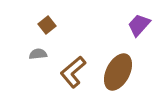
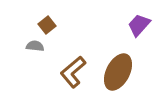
gray semicircle: moved 3 px left, 8 px up; rotated 12 degrees clockwise
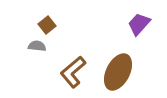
purple trapezoid: moved 1 px up
gray semicircle: moved 2 px right
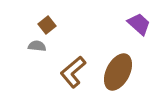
purple trapezoid: rotated 90 degrees clockwise
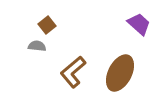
brown ellipse: moved 2 px right, 1 px down
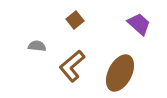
brown square: moved 28 px right, 5 px up
brown L-shape: moved 1 px left, 6 px up
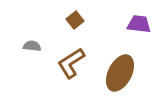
purple trapezoid: rotated 35 degrees counterclockwise
gray semicircle: moved 5 px left
brown L-shape: moved 1 px left, 3 px up; rotated 8 degrees clockwise
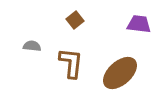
brown L-shape: rotated 128 degrees clockwise
brown ellipse: rotated 21 degrees clockwise
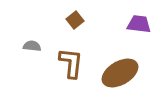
brown ellipse: rotated 12 degrees clockwise
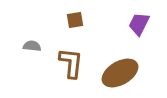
brown square: rotated 30 degrees clockwise
purple trapezoid: rotated 70 degrees counterclockwise
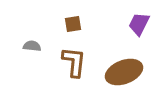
brown square: moved 2 px left, 4 px down
brown L-shape: moved 3 px right, 1 px up
brown ellipse: moved 4 px right, 1 px up; rotated 9 degrees clockwise
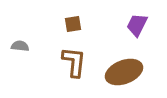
purple trapezoid: moved 2 px left, 1 px down
gray semicircle: moved 12 px left
